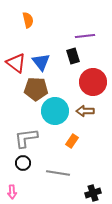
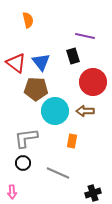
purple line: rotated 18 degrees clockwise
orange rectangle: rotated 24 degrees counterclockwise
gray line: rotated 15 degrees clockwise
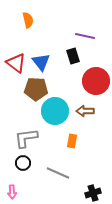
red circle: moved 3 px right, 1 px up
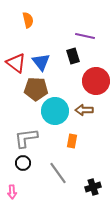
brown arrow: moved 1 px left, 1 px up
gray line: rotated 30 degrees clockwise
black cross: moved 6 px up
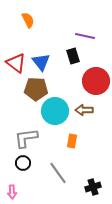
orange semicircle: rotated 14 degrees counterclockwise
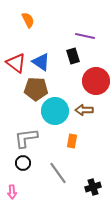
blue triangle: rotated 18 degrees counterclockwise
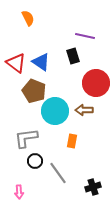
orange semicircle: moved 2 px up
red circle: moved 2 px down
brown pentagon: moved 2 px left, 2 px down; rotated 20 degrees clockwise
black circle: moved 12 px right, 2 px up
pink arrow: moved 7 px right
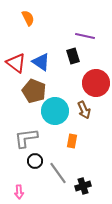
brown arrow: rotated 114 degrees counterclockwise
black cross: moved 10 px left, 1 px up
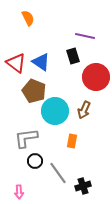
red circle: moved 6 px up
brown arrow: rotated 48 degrees clockwise
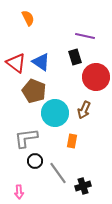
black rectangle: moved 2 px right, 1 px down
cyan circle: moved 2 px down
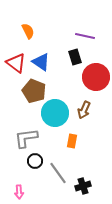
orange semicircle: moved 13 px down
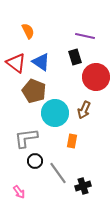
pink arrow: rotated 32 degrees counterclockwise
